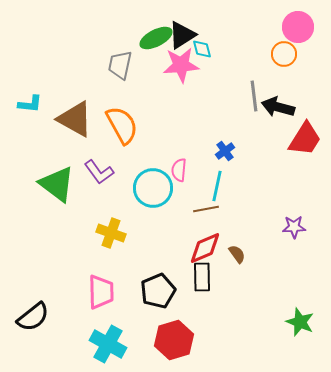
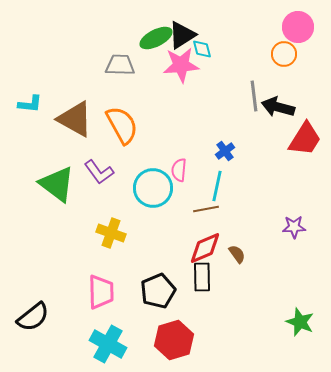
gray trapezoid: rotated 80 degrees clockwise
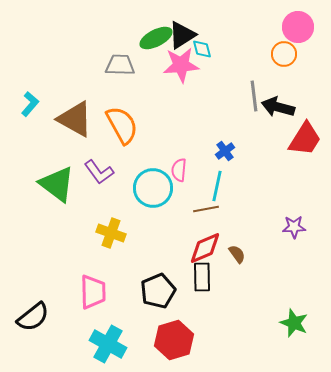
cyan L-shape: rotated 55 degrees counterclockwise
pink trapezoid: moved 8 px left
green star: moved 6 px left, 1 px down
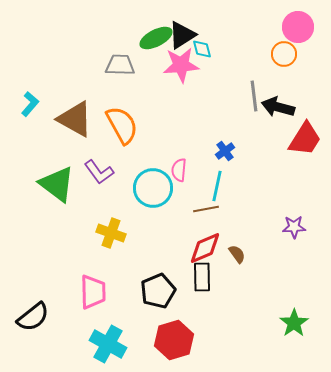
green star: rotated 16 degrees clockwise
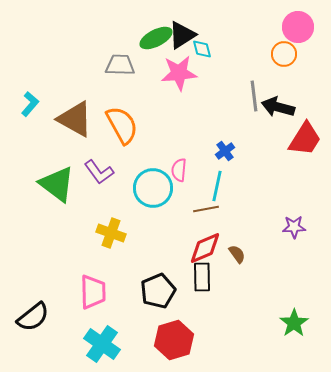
pink star: moved 2 px left, 8 px down
cyan cross: moved 6 px left; rotated 6 degrees clockwise
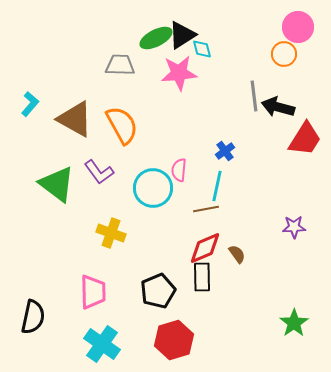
black semicircle: rotated 40 degrees counterclockwise
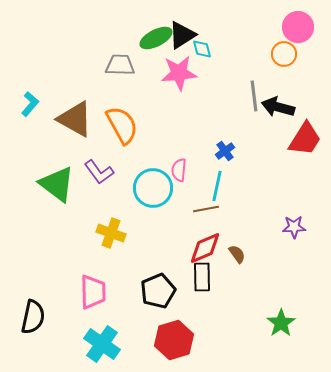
green star: moved 13 px left
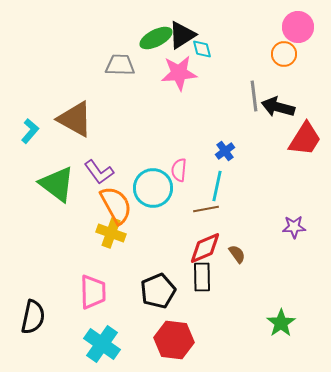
cyan L-shape: moved 27 px down
orange semicircle: moved 6 px left, 80 px down
red hexagon: rotated 24 degrees clockwise
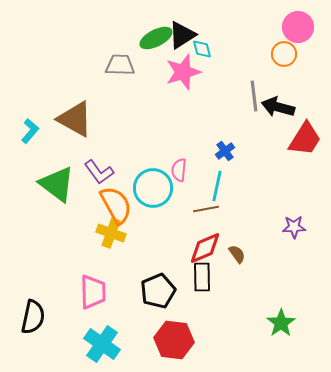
pink star: moved 4 px right, 1 px up; rotated 12 degrees counterclockwise
